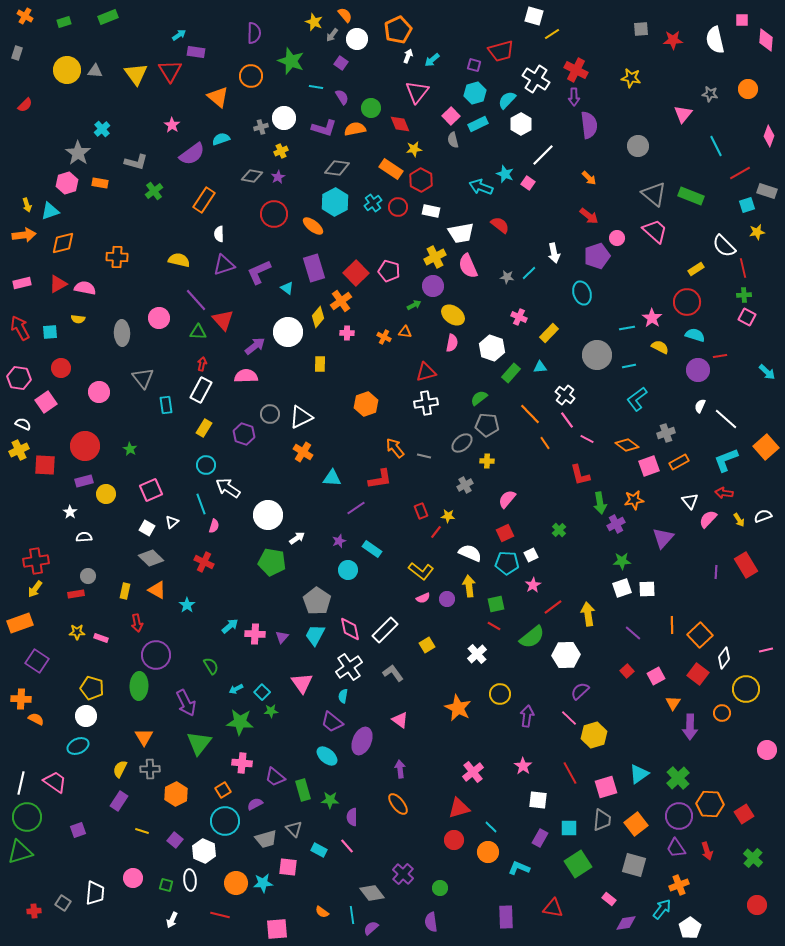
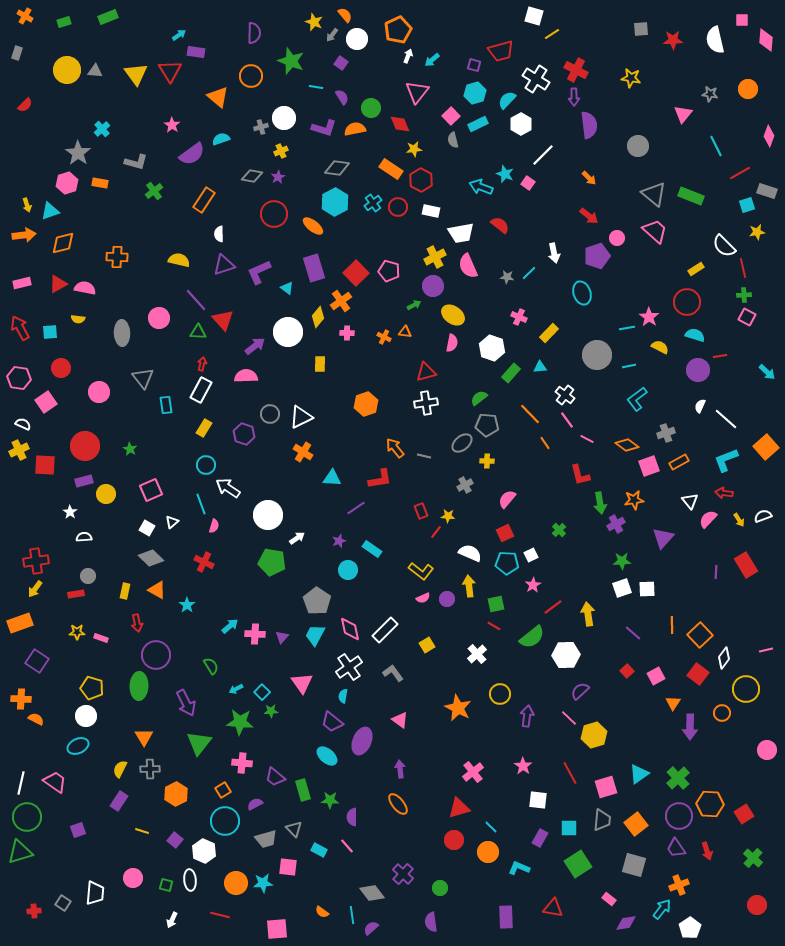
pink star at (652, 318): moved 3 px left, 1 px up
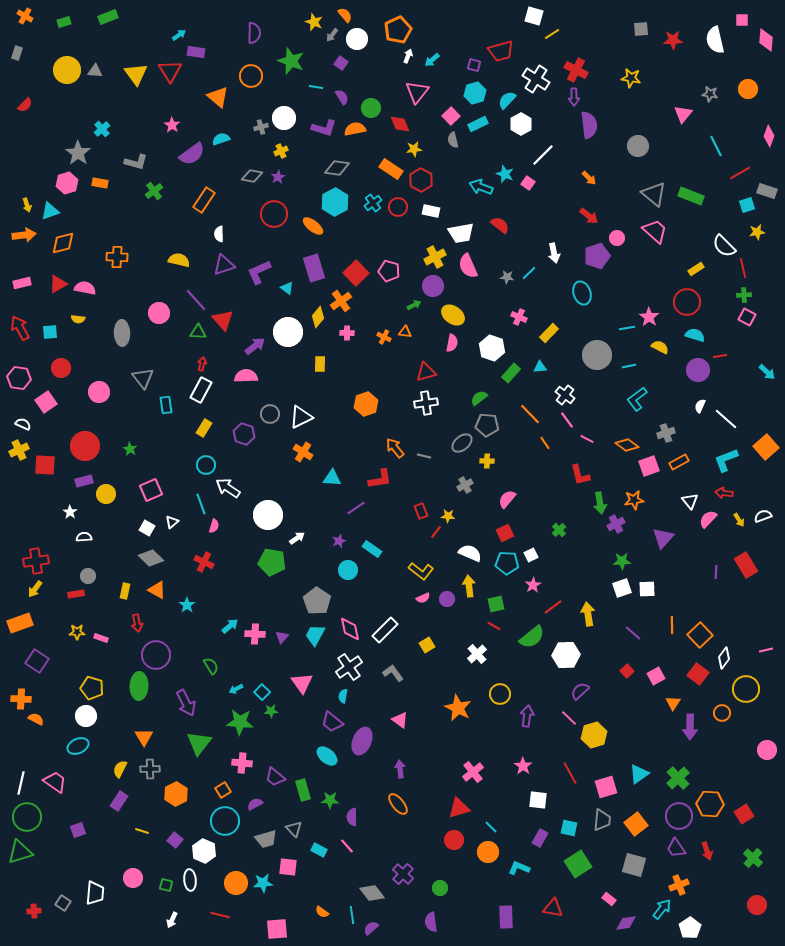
pink circle at (159, 318): moved 5 px up
cyan square at (569, 828): rotated 12 degrees clockwise
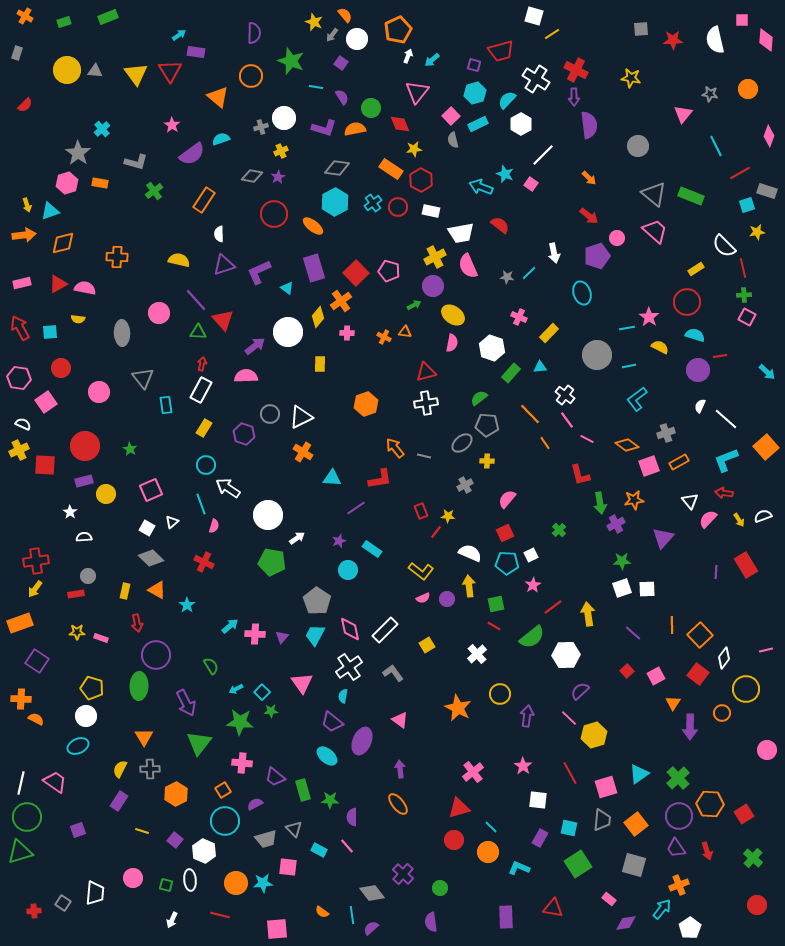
pink square at (528, 183): moved 3 px right, 1 px down
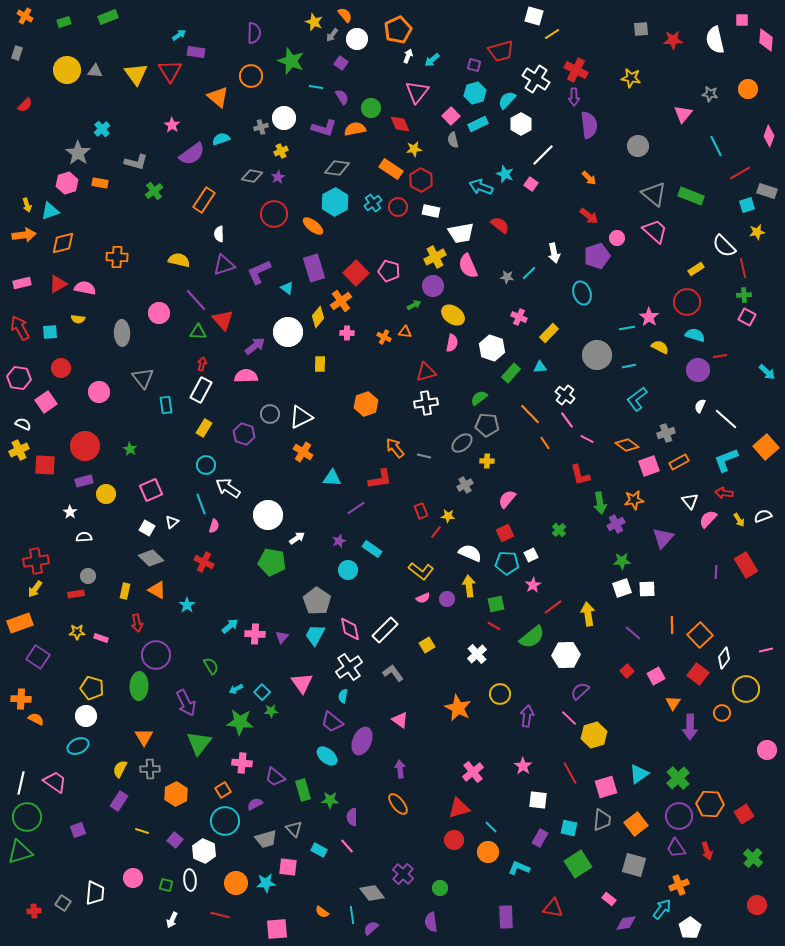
purple square at (37, 661): moved 1 px right, 4 px up
cyan star at (263, 883): moved 3 px right
